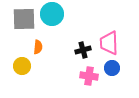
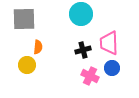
cyan circle: moved 29 px right
yellow circle: moved 5 px right, 1 px up
pink cross: moved 1 px right; rotated 18 degrees clockwise
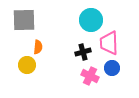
cyan circle: moved 10 px right, 6 px down
gray square: moved 1 px down
black cross: moved 2 px down
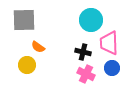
orange semicircle: rotated 120 degrees clockwise
black cross: rotated 28 degrees clockwise
pink cross: moved 4 px left, 2 px up
